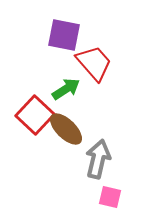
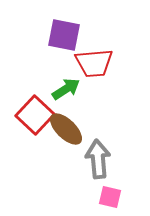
red trapezoid: rotated 126 degrees clockwise
gray arrow: rotated 18 degrees counterclockwise
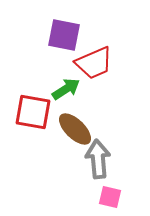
red trapezoid: rotated 18 degrees counterclockwise
red square: moved 2 px left, 3 px up; rotated 33 degrees counterclockwise
brown ellipse: moved 9 px right
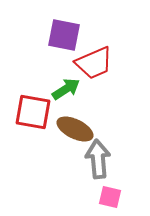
brown ellipse: rotated 18 degrees counterclockwise
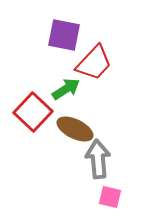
red trapezoid: rotated 24 degrees counterclockwise
red square: rotated 33 degrees clockwise
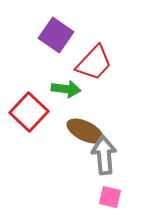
purple square: moved 8 px left; rotated 24 degrees clockwise
green arrow: rotated 40 degrees clockwise
red square: moved 4 px left
brown ellipse: moved 10 px right, 2 px down
gray arrow: moved 6 px right, 4 px up
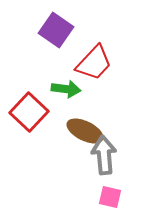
purple square: moved 5 px up
